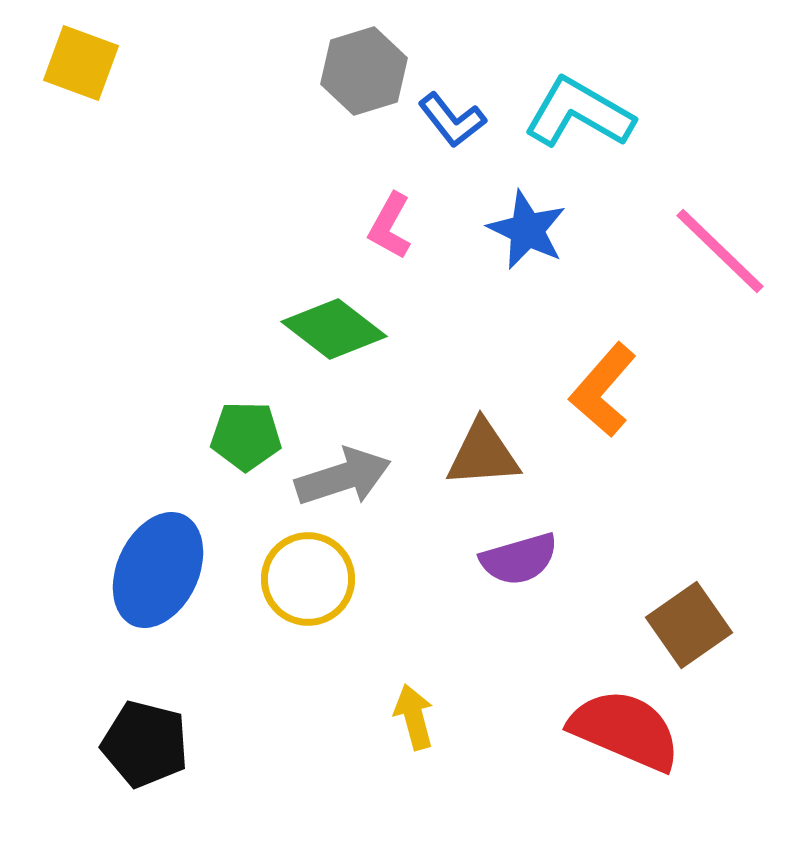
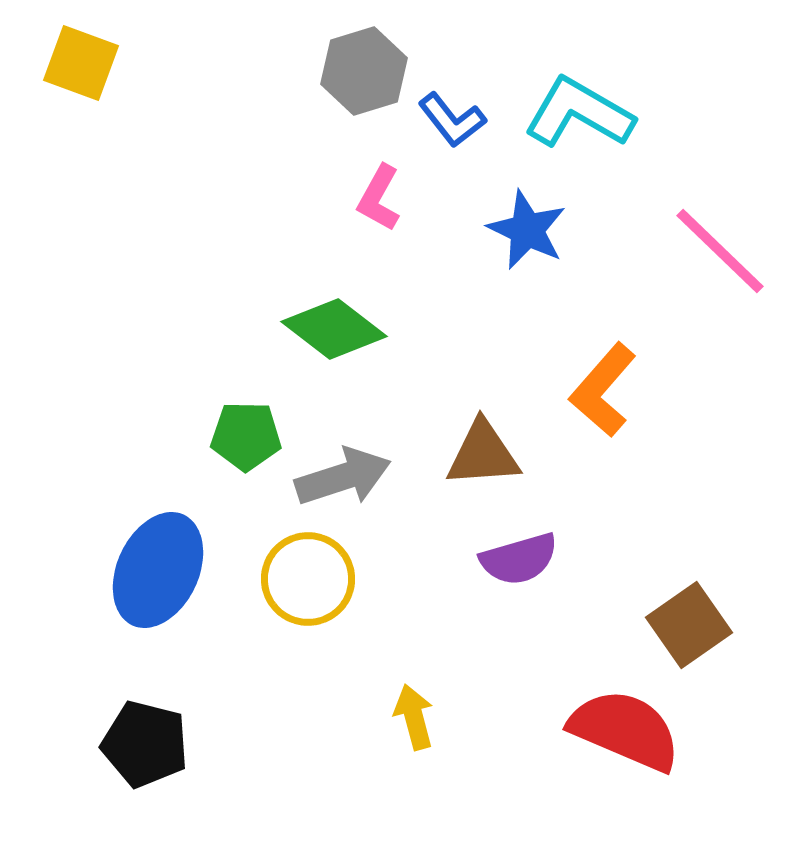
pink L-shape: moved 11 px left, 28 px up
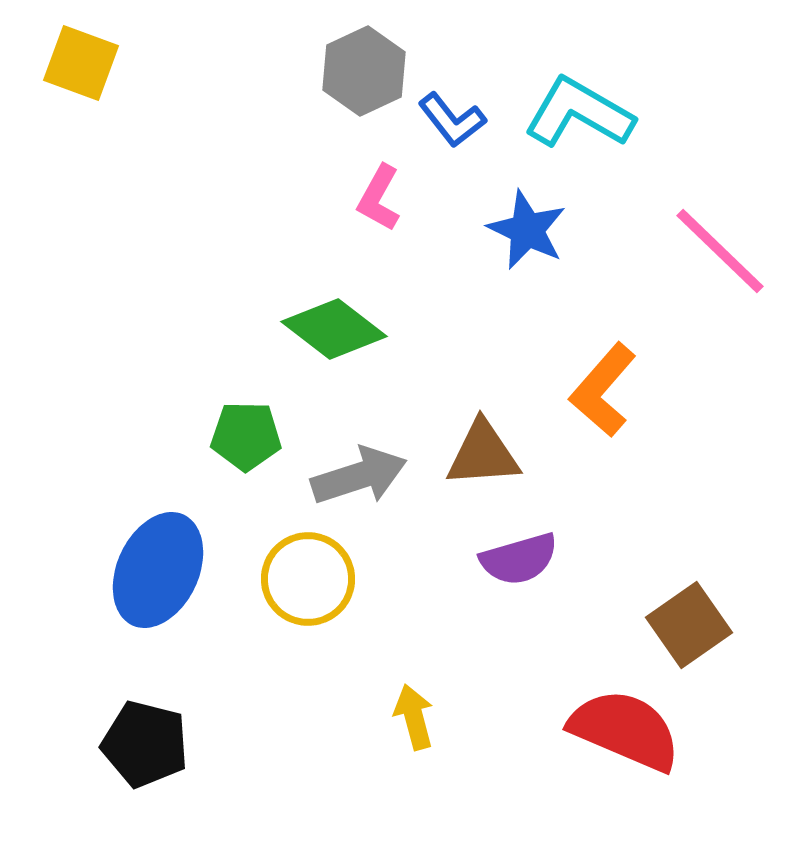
gray hexagon: rotated 8 degrees counterclockwise
gray arrow: moved 16 px right, 1 px up
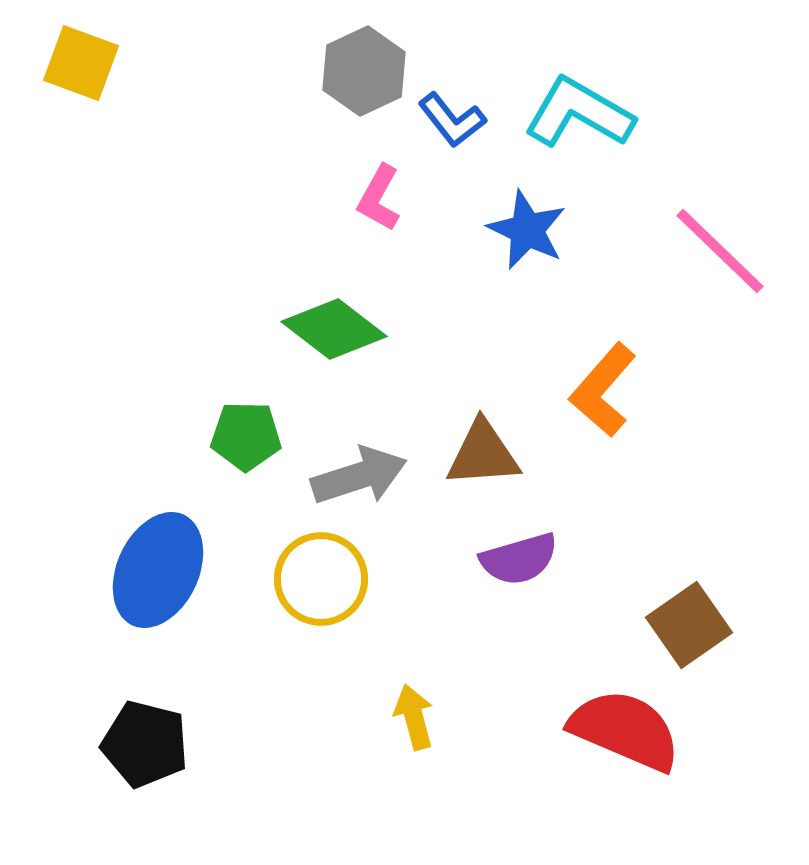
yellow circle: moved 13 px right
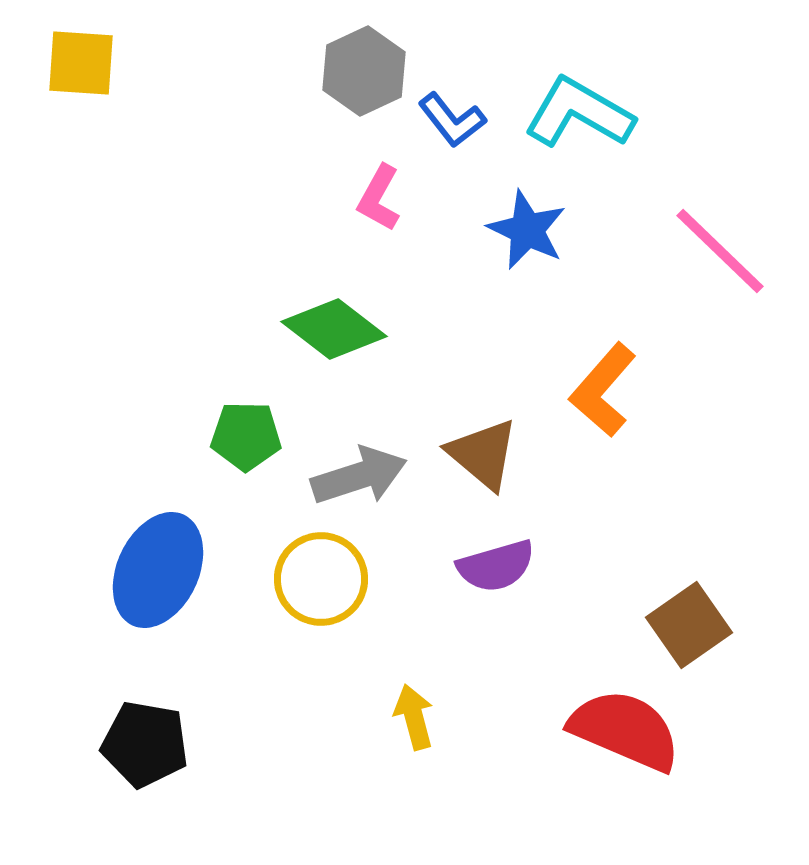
yellow square: rotated 16 degrees counterclockwise
brown triangle: rotated 44 degrees clockwise
purple semicircle: moved 23 px left, 7 px down
black pentagon: rotated 4 degrees counterclockwise
